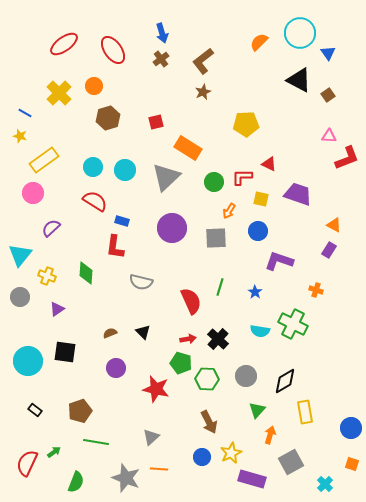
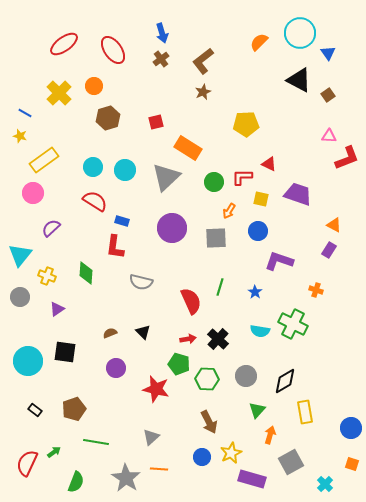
green pentagon at (181, 363): moved 2 px left, 1 px down
brown pentagon at (80, 411): moved 6 px left, 2 px up
gray star at (126, 478): rotated 12 degrees clockwise
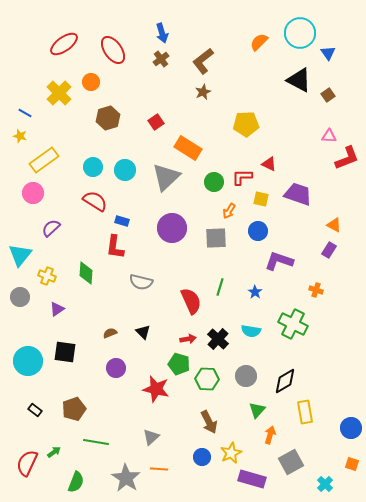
orange circle at (94, 86): moved 3 px left, 4 px up
red square at (156, 122): rotated 21 degrees counterclockwise
cyan semicircle at (260, 331): moved 9 px left
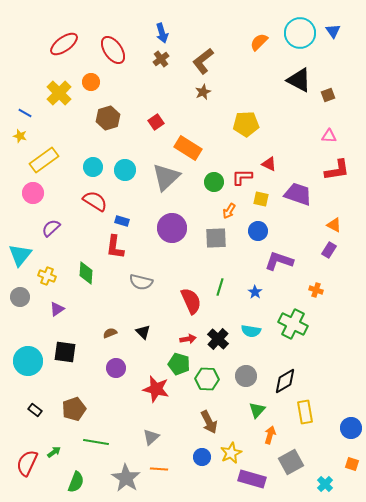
blue triangle at (328, 53): moved 5 px right, 22 px up
brown square at (328, 95): rotated 16 degrees clockwise
red L-shape at (347, 158): moved 10 px left, 12 px down; rotated 12 degrees clockwise
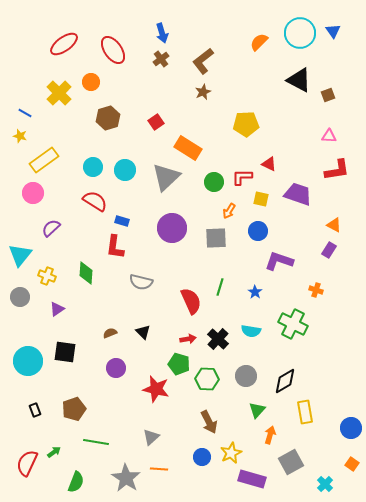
black rectangle at (35, 410): rotated 32 degrees clockwise
orange square at (352, 464): rotated 16 degrees clockwise
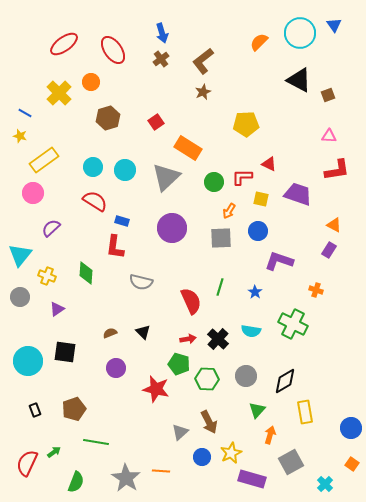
blue triangle at (333, 31): moved 1 px right, 6 px up
gray square at (216, 238): moved 5 px right
gray triangle at (151, 437): moved 29 px right, 5 px up
orange line at (159, 469): moved 2 px right, 2 px down
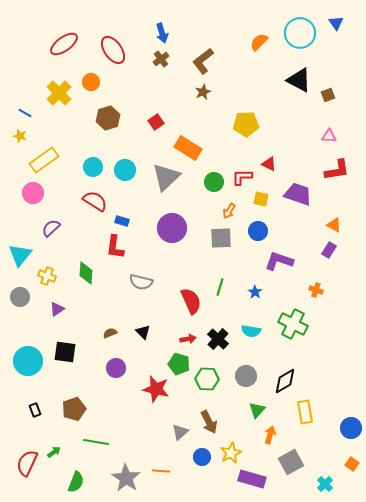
blue triangle at (334, 25): moved 2 px right, 2 px up
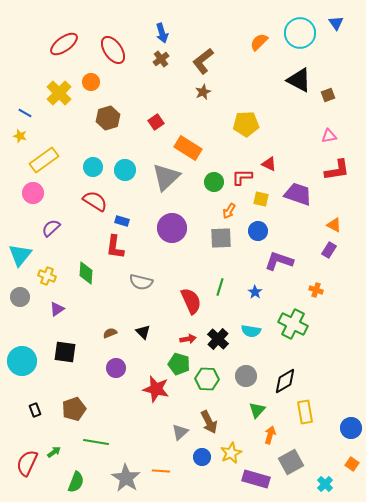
pink triangle at (329, 136): rotated 14 degrees counterclockwise
cyan circle at (28, 361): moved 6 px left
purple rectangle at (252, 479): moved 4 px right
